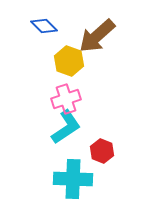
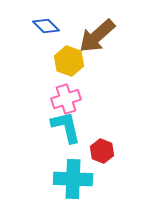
blue diamond: moved 2 px right
cyan L-shape: rotated 69 degrees counterclockwise
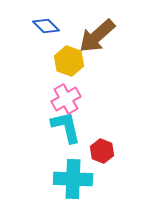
pink cross: rotated 12 degrees counterclockwise
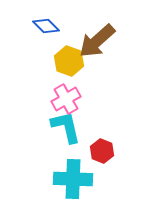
brown arrow: moved 5 px down
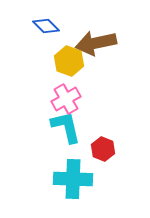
brown arrow: moved 1 px left, 2 px down; rotated 30 degrees clockwise
red hexagon: moved 1 px right, 2 px up
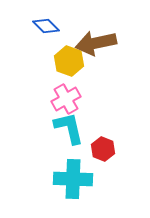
cyan L-shape: moved 3 px right, 1 px down
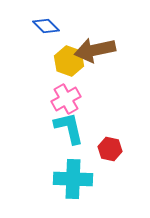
brown arrow: moved 1 px left, 7 px down
red hexagon: moved 7 px right; rotated 10 degrees counterclockwise
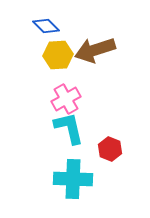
brown arrow: rotated 6 degrees counterclockwise
yellow hexagon: moved 11 px left, 6 px up; rotated 24 degrees counterclockwise
red hexagon: rotated 10 degrees clockwise
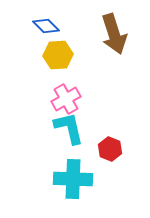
brown arrow: moved 19 px right, 16 px up; rotated 90 degrees counterclockwise
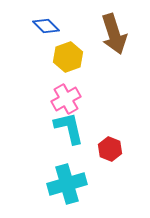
yellow hexagon: moved 10 px right, 2 px down; rotated 16 degrees counterclockwise
cyan cross: moved 6 px left, 5 px down; rotated 18 degrees counterclockwise
